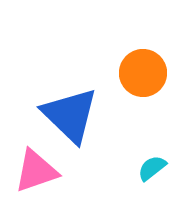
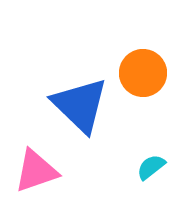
blue triangle: moved 10 px right, 10 px up
cyan semicircle: moved 1 px left, 1 px up
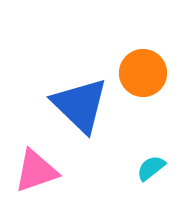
cyan semicircle: moved 1 px down
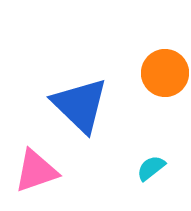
orange circle: moved 22 px right
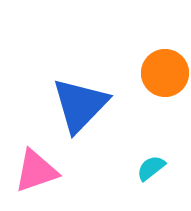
blue triangle: rotated 30 degrees clockwise
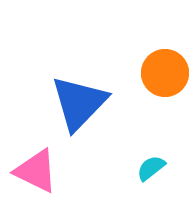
blue triangle: moved 1 px left, 2 px up
pink triangle: rotated 45 degrees clockwise
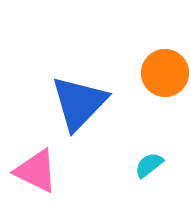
cyan semicircle: moved 2 px left, 3 px up
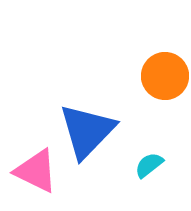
orange circle: moved 3 px down
blue triangle: moved 8 px right, 28 px down
